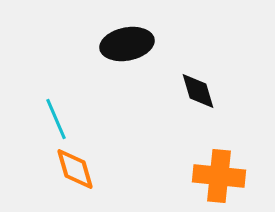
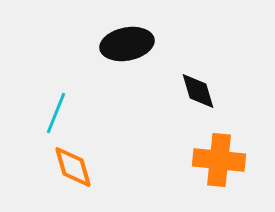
cyan line: moved 6 px up; rotated 45 degrees clockwise
orange diamond: moved 2 px left, 2 px up
orange cross: moved 16 px up
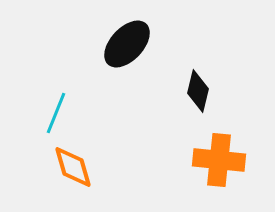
black ellipse: rotated 36 degrees counterclockwise
black diamond: rotated 30 degrees clockwise
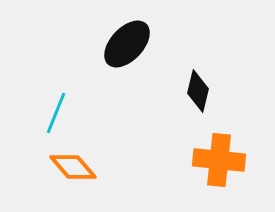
orange diamond: rotated 24 degrees counterclockwise
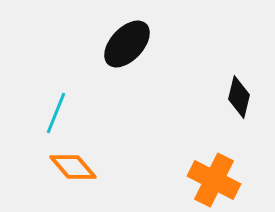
black diamond: moved 41 px right, 6 px down
orange cross: moved 5 px left, 20 px down; rotated 21 degrees clockwise
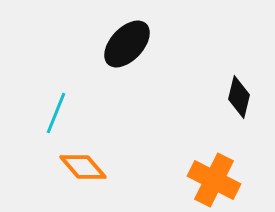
orange diamond: moved 10 px right
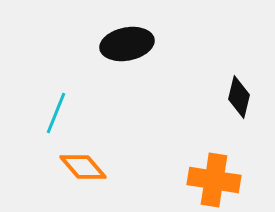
black ellipse: rotated 36 degrees clockwise
orange cross: rotated 18 degrees counterclockwise
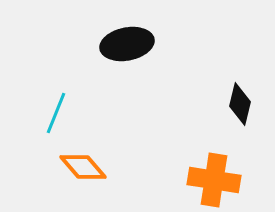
black diamond: moved 1 px right, 7 px down
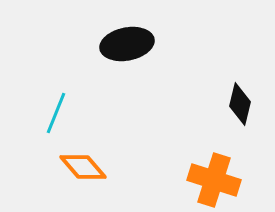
orange cross: rotated 9 degrees clockwise
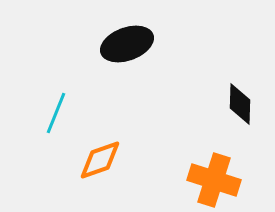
black ellipse: rotated 9 degrees counterclockwise
black diamond: rotated 12 degrees counterclockwise
orange diamond: moved 17 px right, 7 px up; rotated 69 degrees counterclockwise
